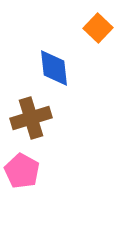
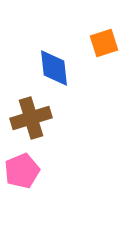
orange square: moved 6 px right, 15 px down; rotated 28 degrees clockwise
pink pentagon: rotated 20 degrees clockwise
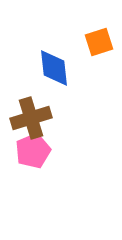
orange square: moved 5 px left, 1 px up
pink pentagon: moved 11 px right, 20 px up
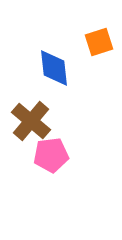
brown cross: moved 3 px down; rotated 33 degrees counterclockwise
pink pentagon: moved 18 px right, 4 px down; rotated 16 degrees clockwise
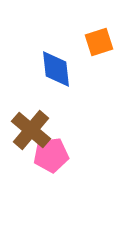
blue diamond: moved 2 px right, 1 px down
brown cross: moved 9 px down
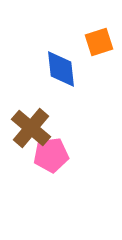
blue diamond: moved 5 px right
brown cross: moved 2 px up
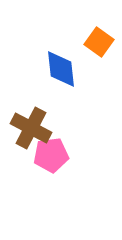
orange square: rotated 36 degrees counterclockwise
brown cross: rotated 12 degrees counterclockwise
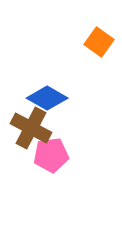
blue diamond: moved 14 px left, 29 px down; rotated 54 degrees counterclockwise
